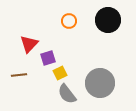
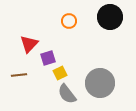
black circle: moved 2 px right, 3 px up
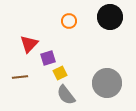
brown line: moved 1 px right, 2 px down
gray circle: moved 7 px right
gray semicircle: moved 1 px left, 1 px down
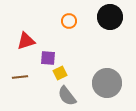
red triangle: moved 3 px left, 3 px up; rotated 30 degrees clockwise
purple square: rotated 21 degrees clockwise
gray semicircle: moved 1 px right, 1 px down
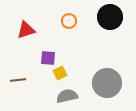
red triangle: moved 11 px up
brown line: moved 2 px left, 3 px down
gray semicircle: rotated 115 degrees clockwise
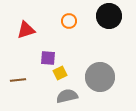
black circle: moved 1 px left, 1 px up
gray circle: moved 7 px left, 6 px up
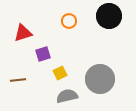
red triangle: moved 3 px left, 3 px down
purple square: moved 5 px left, 4 px up; rotated 21 degrees counterclockwise
gray circle: moved 2 px down
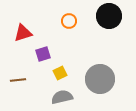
gray semicircle: moved 5 px left, 1 px down
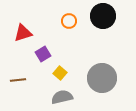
black circle: moved 6 px left
purple square: rotated 14 degrees counterclockwise
yellow square: rotated 24 degrees counterclockwise
gray circle: moved 2 px right, 1 px up
